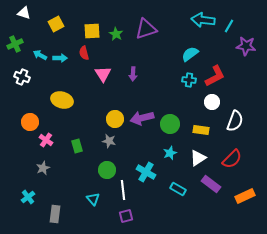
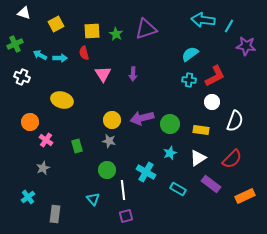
yellow circle at (115, 119): moved 3 px left, 1 px down
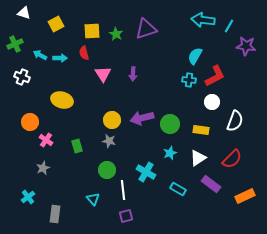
cyan semicircle at (190, 54): moved 5 px right, 2 px down; rotated 24 degrees counterclockwise
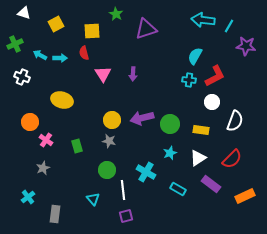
green star at (116, 34): moved 20 px up
